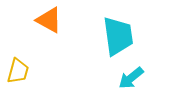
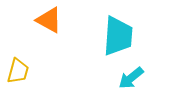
cyan trapezoid: rotated 12 degrees clockwise
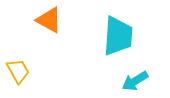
yellow trapezoid: rotated 44 degrees counterclockwise
cyan arrow: moved 4 px right, 3 px down; rotated 8 degrees clockwise
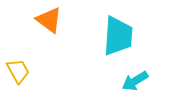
orange triangle: rotated 8 degrees clockwise
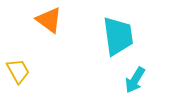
cyan trapezoid: rotated 12 degrees counterclockwise
cyan arrow: moved 1 px up; rotated 28 degrees counterclockwise
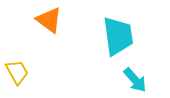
yellow trapezoid: moved 1 px left, 1 px down
cyan arrow: rotated 72 degrees counterclockwise
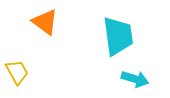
orange triangle: moved 4 px left, 2 px down
cyan arrow: moved 1 px up; rotated 32 degrees counterclockwise
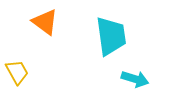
cyan trapezoid: moved 7 px left
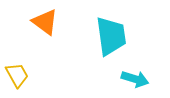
yellow trapezoid: moved 3 px down
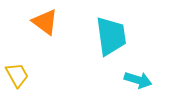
cyan arrow: moved 3 px right, 1 px down
